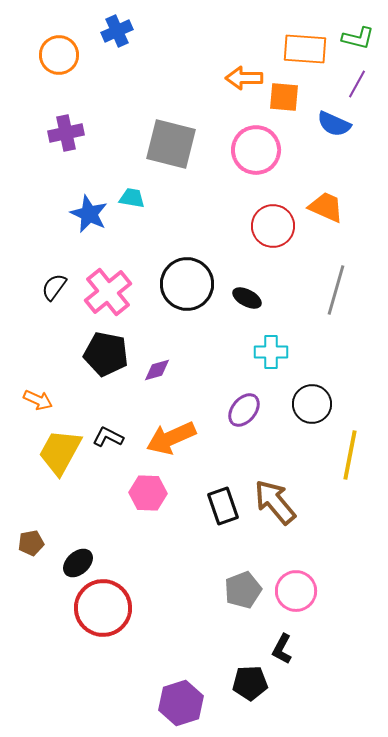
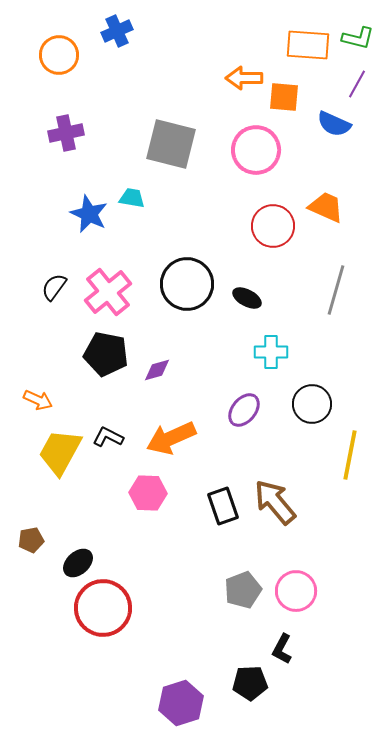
orange rectangle at (305, 49): moved 3 px right, 4 px up
brown pentagon at (31, 543): moved 3 px up
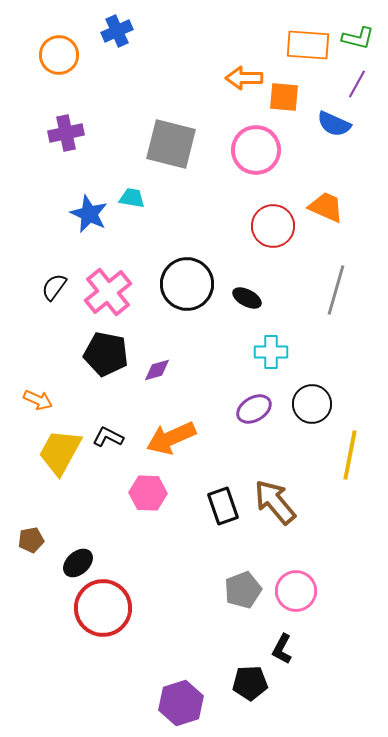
purple ellipse at (244, 410): moved 10 px right, 1 px up; rotated 20 degrees clockwise
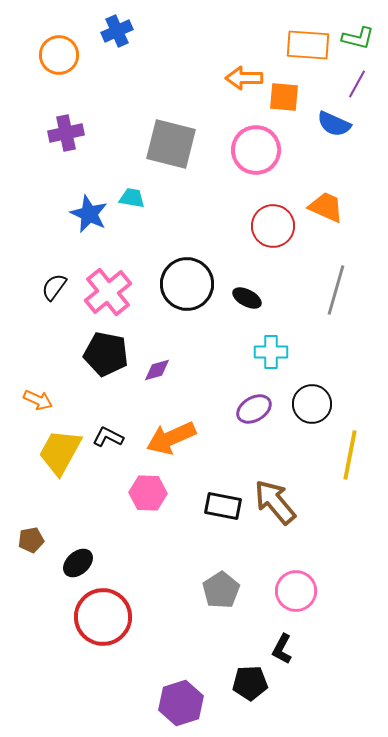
black rectangle at (223, 506): rotated 60 degrees counterclockwise
gray pentagon at (243, 590): moved 22 px left; rotated 12 degrees counterclockwise
red circle at (103, 608): moved 9 px down
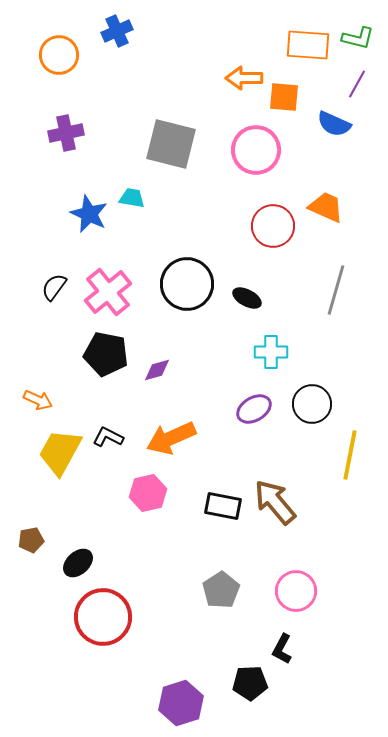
pink hexagon at (148, 493): rotated 15 degrees counterclockwise
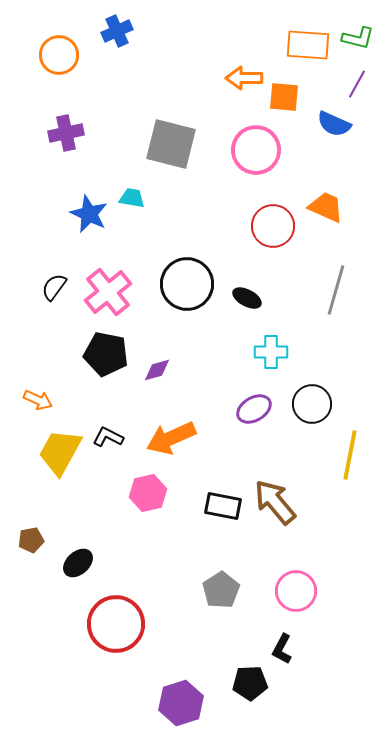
red circle at (103, 617): moved 13 px right, 7 px down
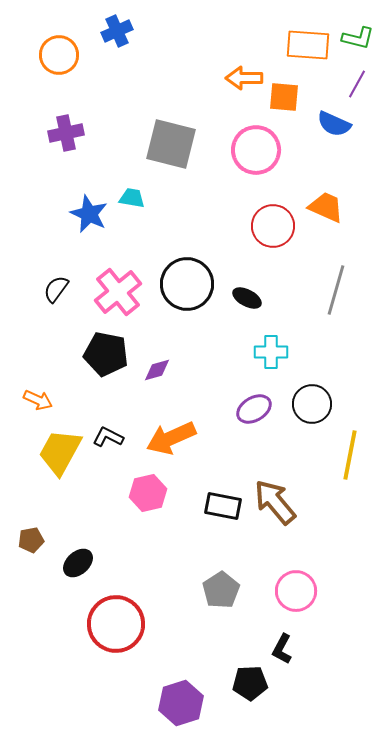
black semicircle at (54, 287): moved 2 px right, 2 px down
pink cross at (108, 292): moved 10 px right
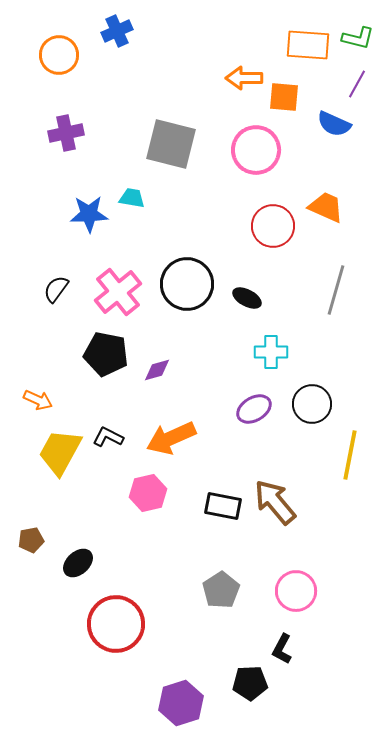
blue star at (89, 214): rotated 27 degrees counterclockwise
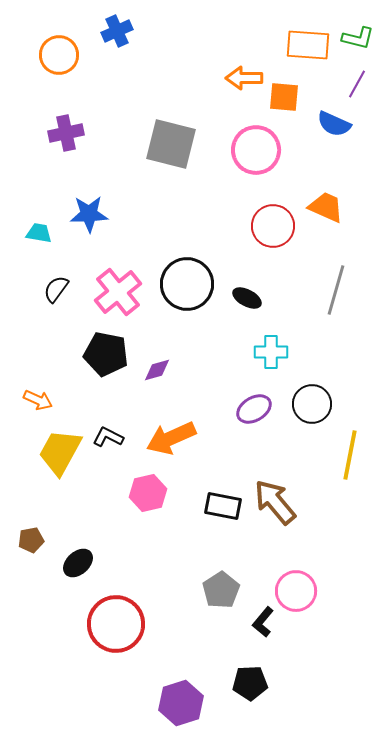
cyan trapezoid at (132, 198): moved 93 px left, 35 px down
black L-shape at (282, 649): moved 19 px left, 27 px up; rotated 12 degrees clockwise
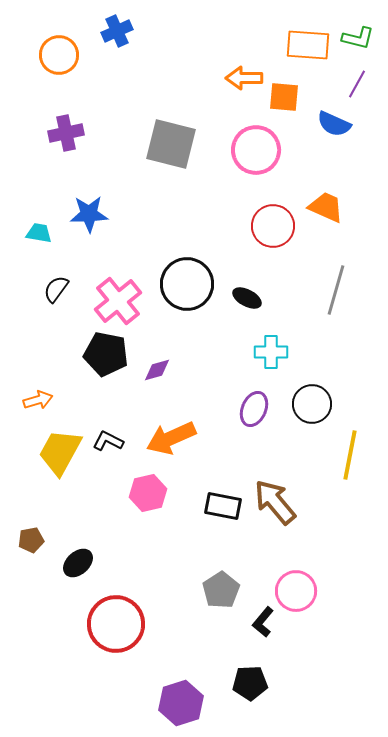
pink cross at (118, 292): moved 9 px down
orange arrow at (38, 400): rotated 40 degrees counterclockwise
purple ellipse at (254, 409): rotated 36 degrees counterclockwise
black L-shape at (108, 437): moved 4 px down
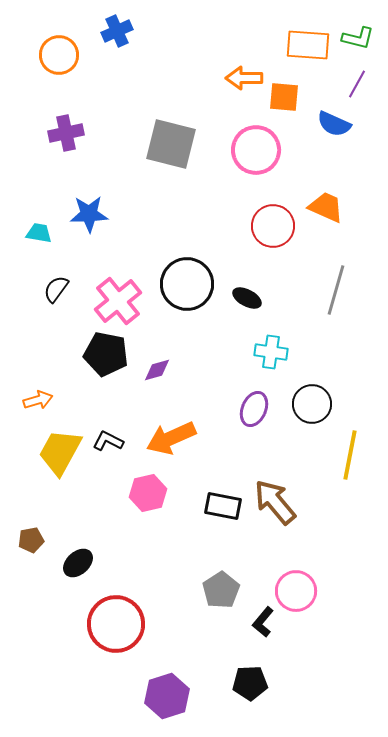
cyan cross at (271, 352): rotated 8 degrees clockwise
purple hexagon at (181, 703): moved 14 px left, 7 px up
